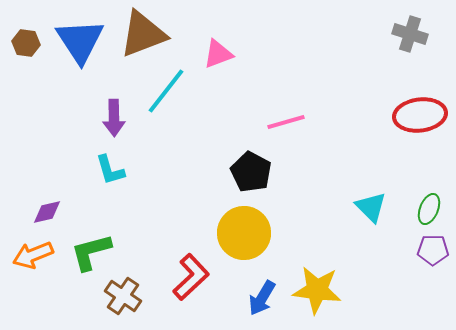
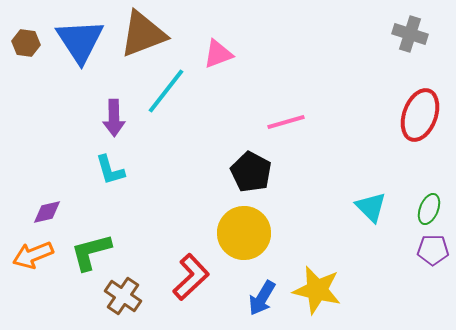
red ellipse: rotated 63 degrees counterclockwise
yellow star: rotated 6 degrees clockwise
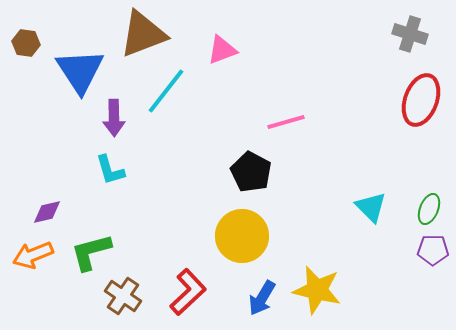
blue triangle: moved 30 px down
pink triangle: moved 4 px right, 4 px up
red ellipse: moved 1 px right, 15 px up
yellow circle: moved 2 px left, 3 px down
red L-shape: moved 3 px left, 15 px down
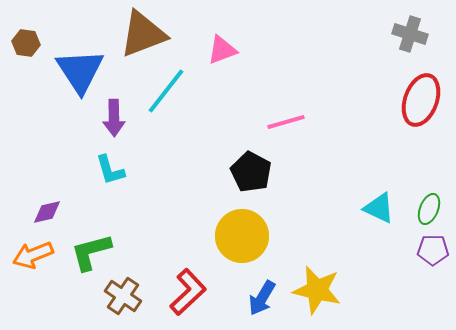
cyan triangle: moved 8 px right, 1 px down; rotated 20 degrees counterclockwise
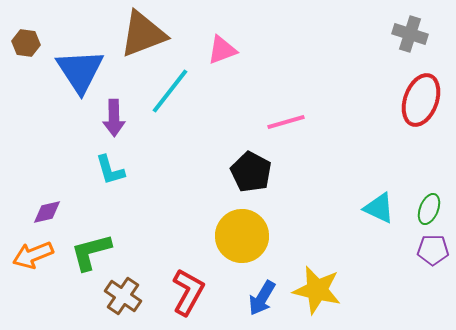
cyan line: moved 4 px right
red L-shape: rotated 18 degrees counterclockwise
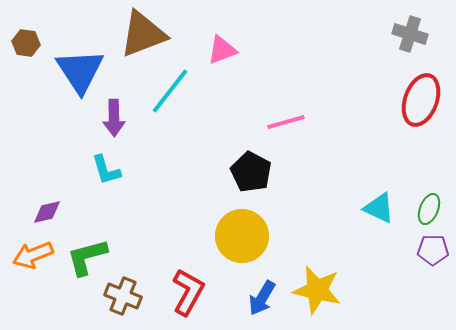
cyan L-shape: moved 4 px left
green L-shape: moved 4 px left, 5 px down
brown cross: rotated 12 degrees counterclockwise
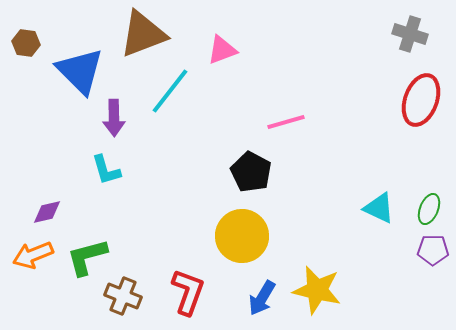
blue triangle: rotated 12 degrees counterclockwise
red L-shape: rotated 9 degrees counterclockwise
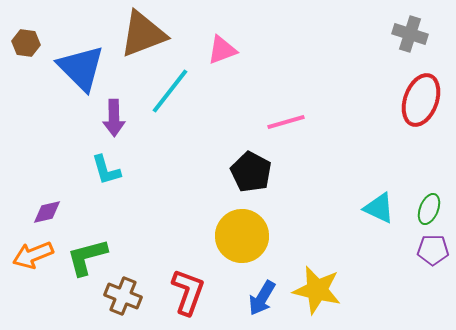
blue triangle: moved 1 px right, 3 px up
